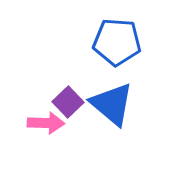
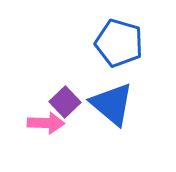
blue pentagon: moved 2 px right, 1 px down; rotated 12 degrees clockwise
purple square: moved 3 px left
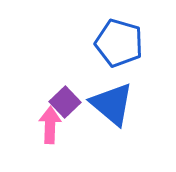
pink arrow: moved 4 px right, 2 px down; rotated 90 degrees counterclockwise
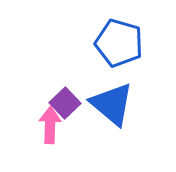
purple square: moved 1 px down
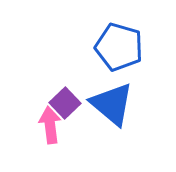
blue pentagon: moved 4 px down
pink arrow: rotated 9 degrees counterclockwise
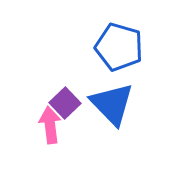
blue triangle: rotated 6 degrees clockwise
